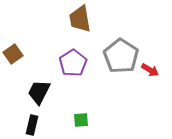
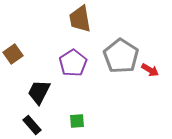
green square: moved 4 px left, 1 px down
black rectangle: rotated 54 degrees counterclockwise
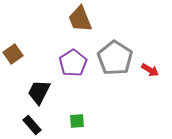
brown trapezoid: rotated 12 degrees counterclockwise
gray pentagon: moved 6 px left, 2 px down
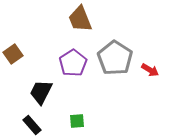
black trapezoid: moved 2 px right
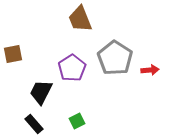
brown square: rotated 24 degrees clockwise
purple pentagon: moved 1 px left, 5 px down
red arrow: rotated 36 degrees counterclockwise
green square: rotated 21 degrees counterclockwise
black rectangle: moved 2 px right, 1 px up
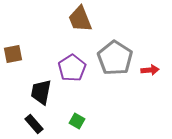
black trapezoid: rotated 16 degrees counterclockwise
green square: rotated 35 degrees counterclockwise
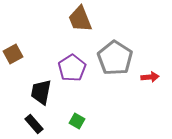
brown square: rotated 18 degrees counterclockwise
red arrow: moved 7 px down
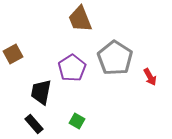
red arrow: rotated 66 degrees clockwise
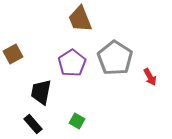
purple pentagon: moved 5 px up
black rectangle: moved 1 px left
